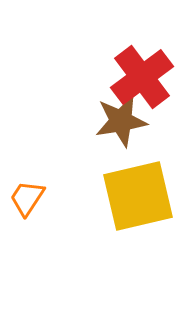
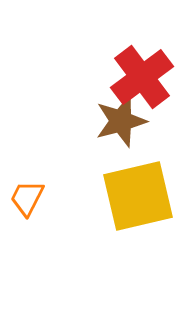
brown star: rotated 6 degrees counterclockwise
orange trapezoid: rotated 6 degrees counterclockwise
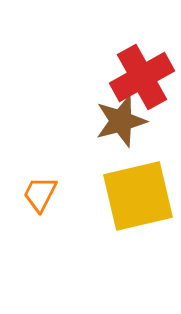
red cross: rotated 8 degrees clockwise
orange trapezoid: moved 13 px right, 4 px up
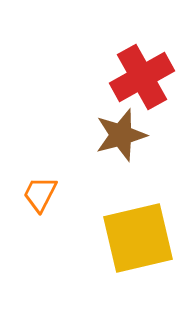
brown star: moved 14 px down
yellow square: moved 42 px down
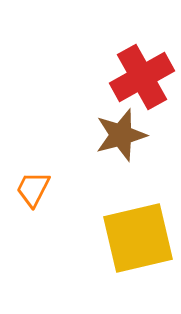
orange trapezoid: moved 7 px left, 5 px up
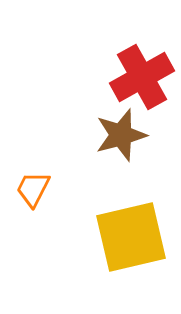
yellow square: moved 7 px left, 1 px up
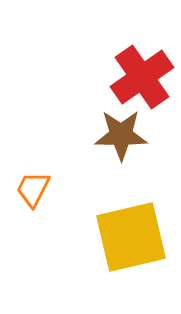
red cross: rotated 6 degrees counterclockwise
brown star: rotated 16 degrees clockwise
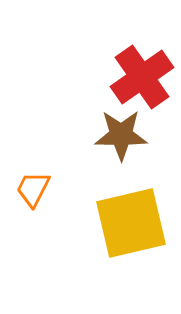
yellow square: moved 14 px up
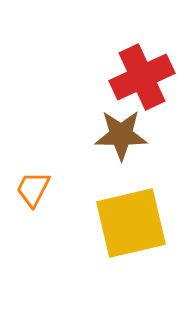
red cross: rotated 10 degrees clockwise
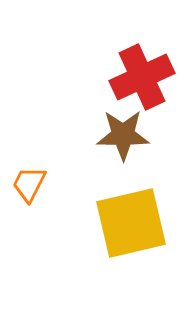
brown star: moved 2 px right
orange trapezoid: moved 4 px left, 5 px up
